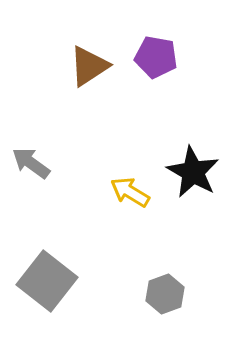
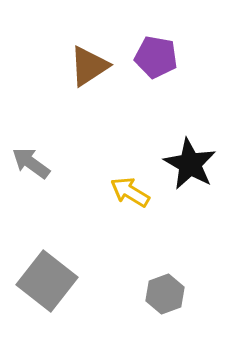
black star: moved 3 px left, 8 px up
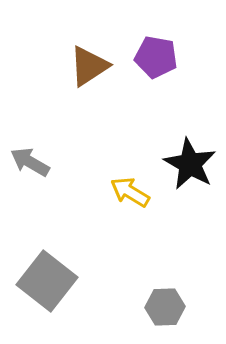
gray arrow: moved 1 px left, 1 px up; rotated 6 degrees counterclockwise
gray hexagon: moved 13 px down; rotated 18 degrees clockwise
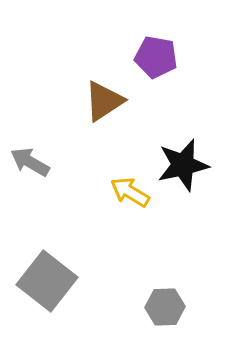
brown triangle: moved 15 px right, 35 px down
black star: moved 7 px left, 1 px down; rotated 30 degrees clockwise
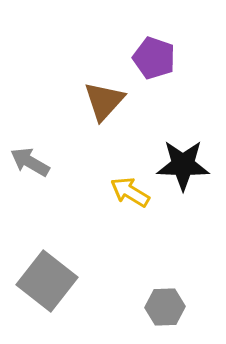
purple pentagon: moved 2 px left, 1 px down; rotated 9 degrees clockwise
brown triangle: rotated 15 degrees counterclockwise
black star: rotated 14 degrees clockwise
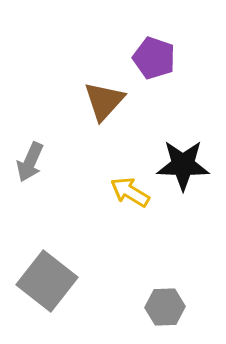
gray arrow: rotated 96 degrees counterclockwise
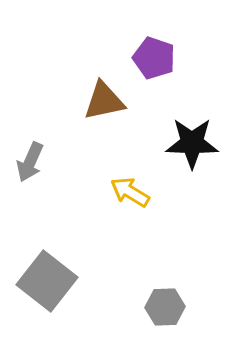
brown triangle: rotated 36 degrees clockwise
black star: moved 9 px right, 22 px up
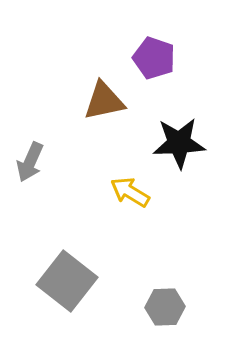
black star: moved 13 px left; rotated 4 degrees counterclockwise
gray square: moved 20 px right
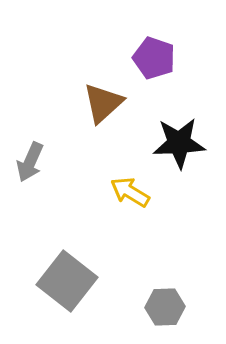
brown triangle: moved 1 px left, 2 px down; rotated 30 degrees counterclockwise
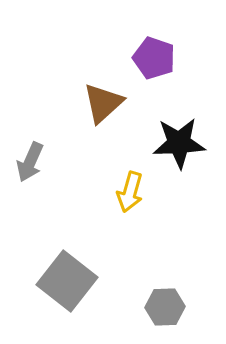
yellow arrow: rotated 105 degrees counterclockwise
